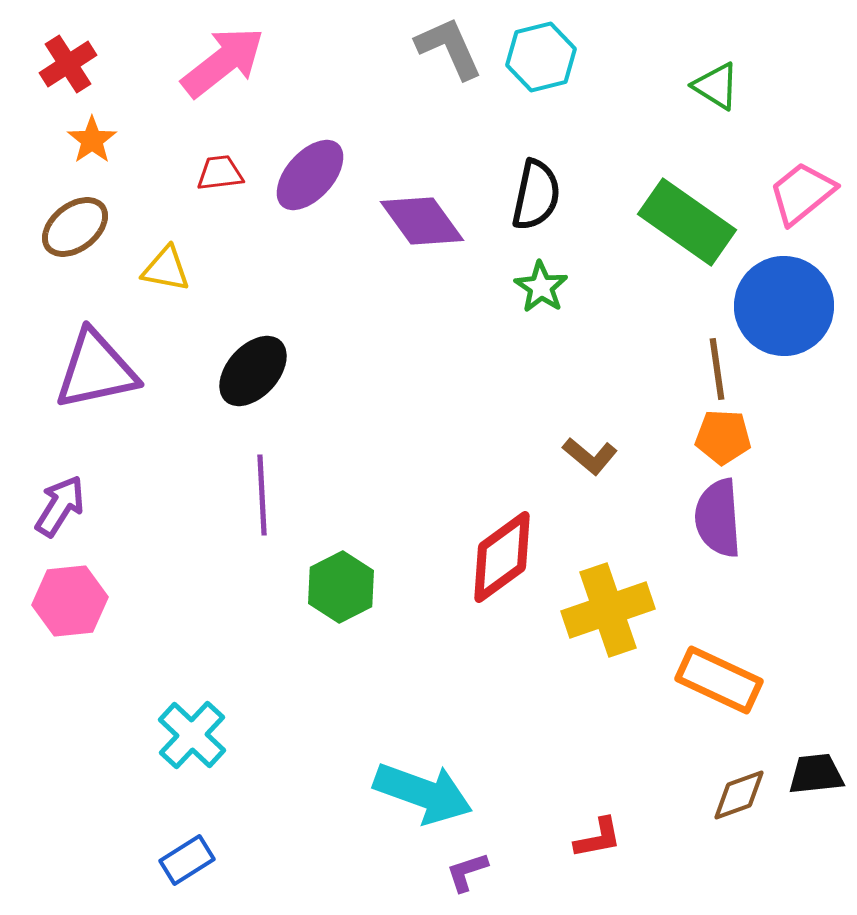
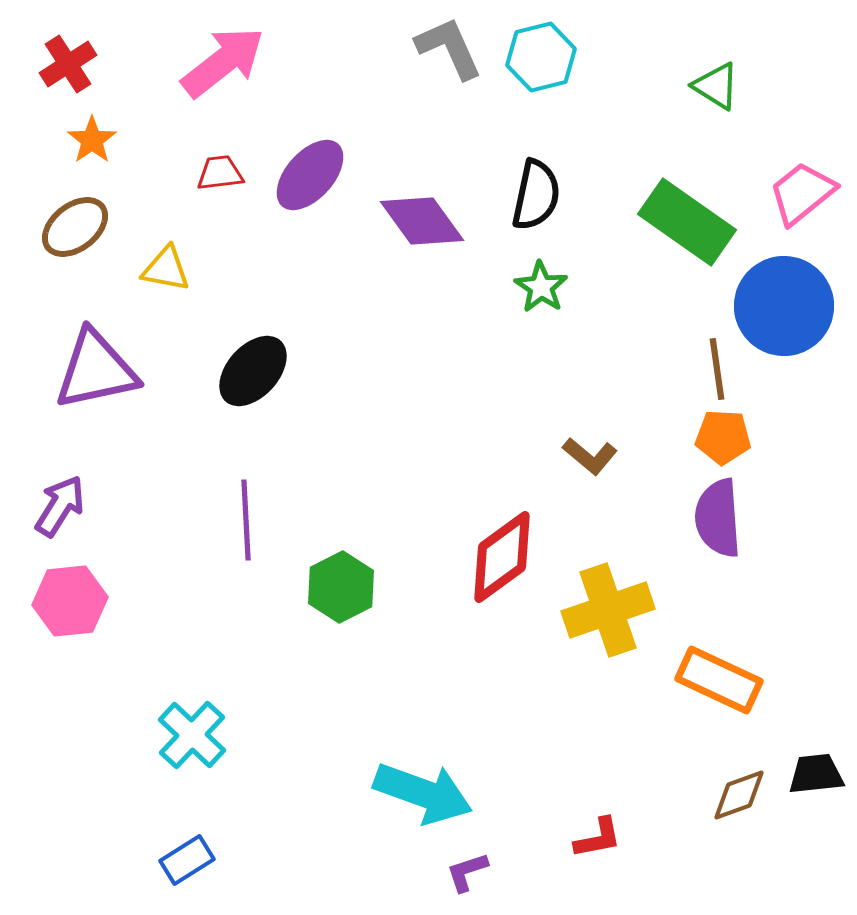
purple line: moved 16 px left, 25 px down
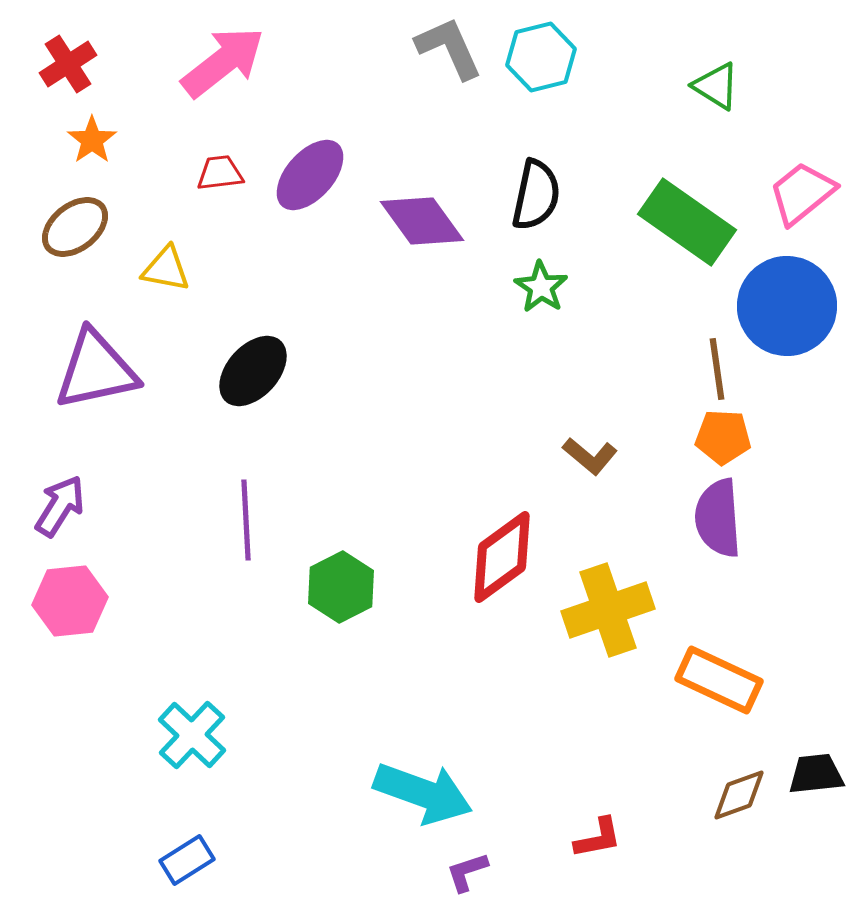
blue circle: moved 3 px right
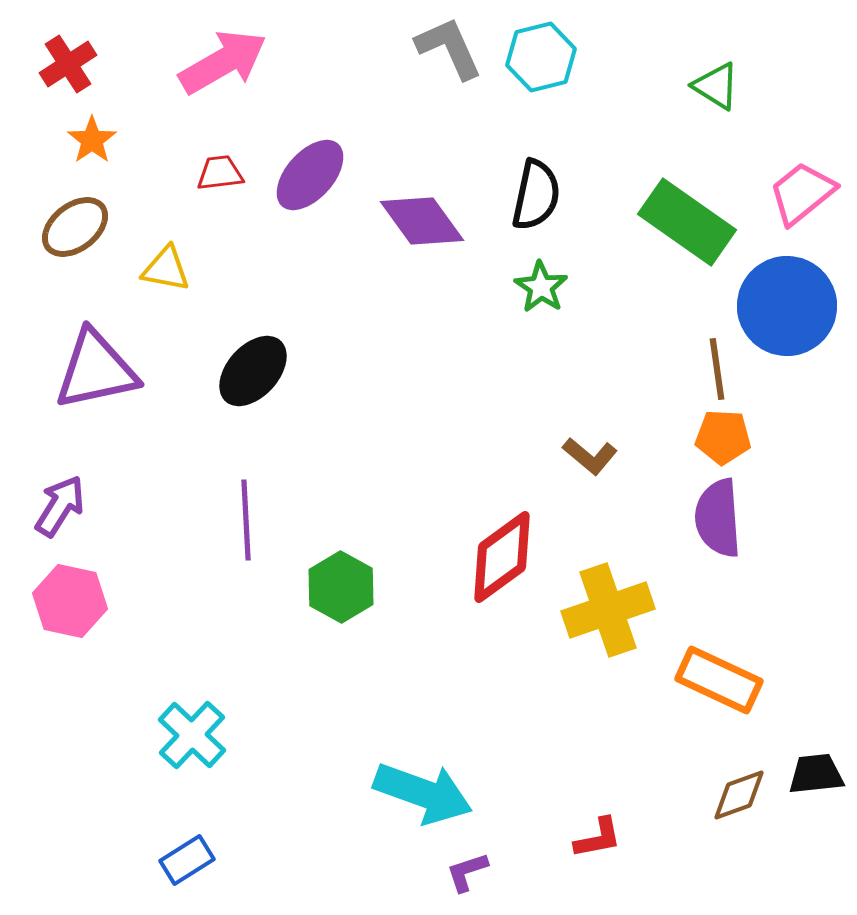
pink arrow: rotated 8 degrees clockwise
green hexagon: rotated 4 degrees counterclockwise
pink hexagon: rotated 18 degrees clockwise
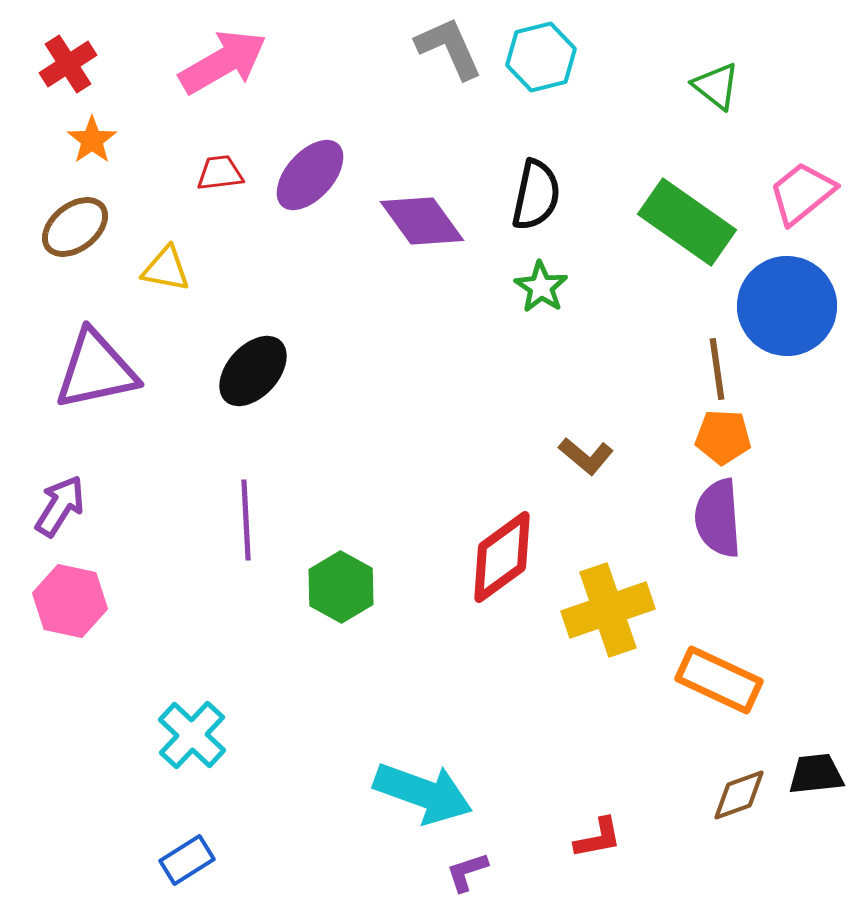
green triangle: rotated 6 degrees clockwise
brown L-shape: moved 4 px left
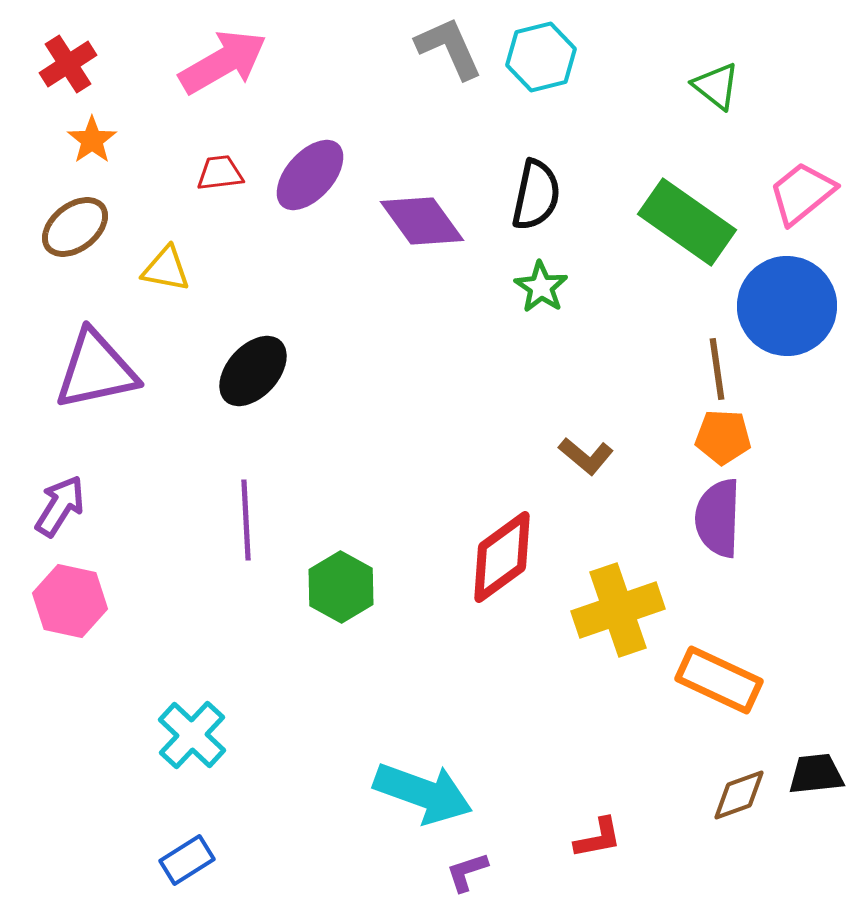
purple semicircle: rotated 6 degrees clockwise
yellow cross: moved 10 px right
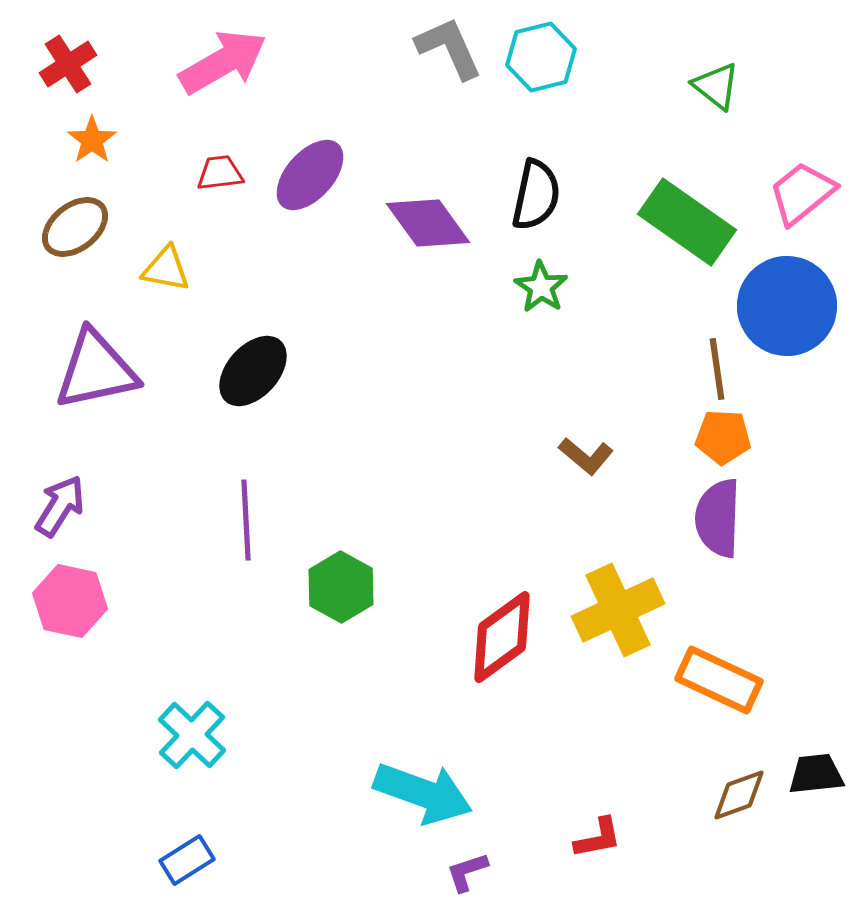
purple diamond: moved 6 px right, 2 px down
red diamond: moved 80 px down
yellow cross: rotated 6 degrees counterclockwise
